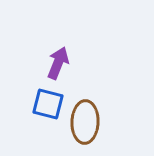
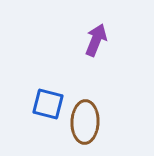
purple arrow: moved 38 px right, 23 px up
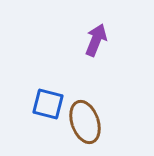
brown ellipse: rotated 21 degrees counterclockwise
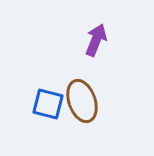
brown ellipse: moved 3 px left, 21 px up
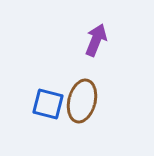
brown ellipse: rotated 33 degrees clockwise
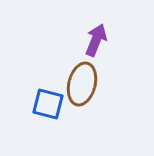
brown ellipse: moved 17 px up
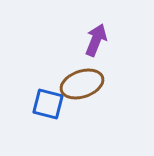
brown ellipse: rotated 57 degrees clockwise
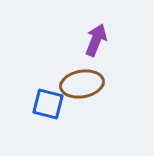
brown ellipse: rotated 9 degrees clockwise
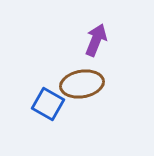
blue square: rotated 16 degrees clockwise
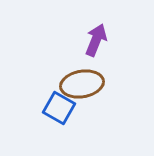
blue square: moved 11 px right, 4 px down
